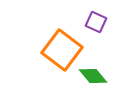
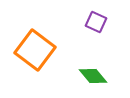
orange square: moved 27 px left
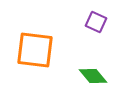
orange square: rotated 30 degrees counterclockwise
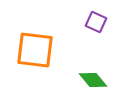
green diamond: moved 4 px down
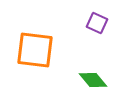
purple square: moved 1 px right, 1 px down
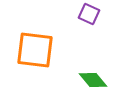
purple square: moved 8 px left, 9 px up
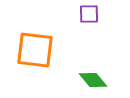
purple square: rotated 25 degrees counterclockwise
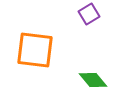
purple square: rotated 30 degrees counterclockwise
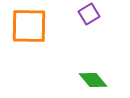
orange square: moved 6 px left, 24 px up; rotated 6 degrees counterclockwise
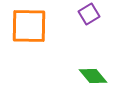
green diamond: moved 4 px up
